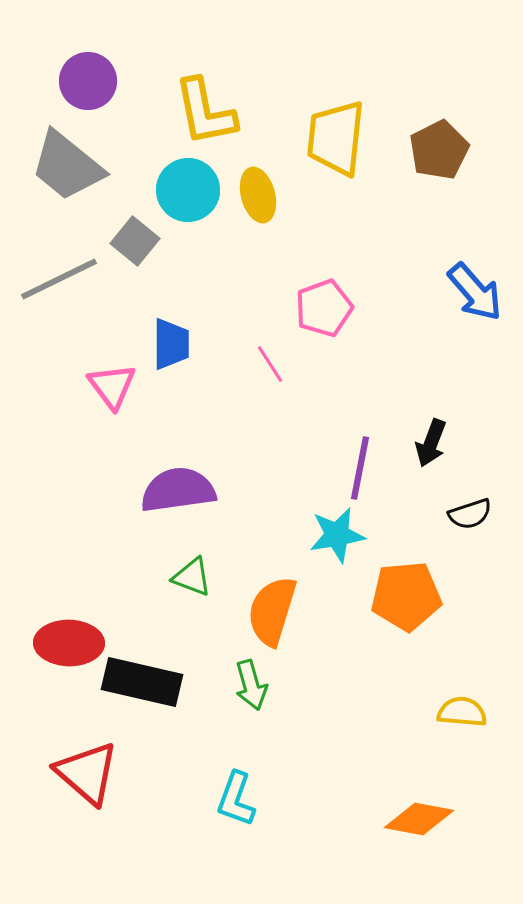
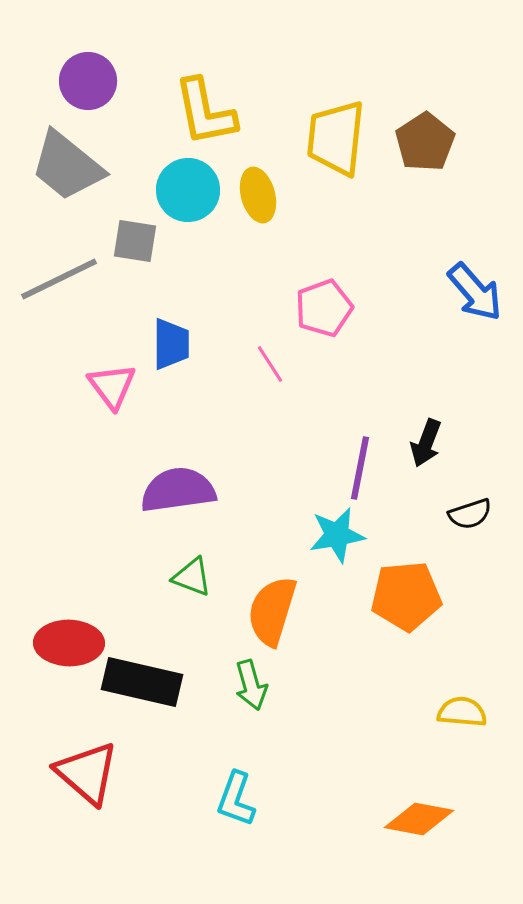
brown pentagon: moved 14 px left, 8 px up; rotated 6 degrees counterclockwise
gray square: rotated 30 degrees counterclockwise
black arrow: moved 5 px left
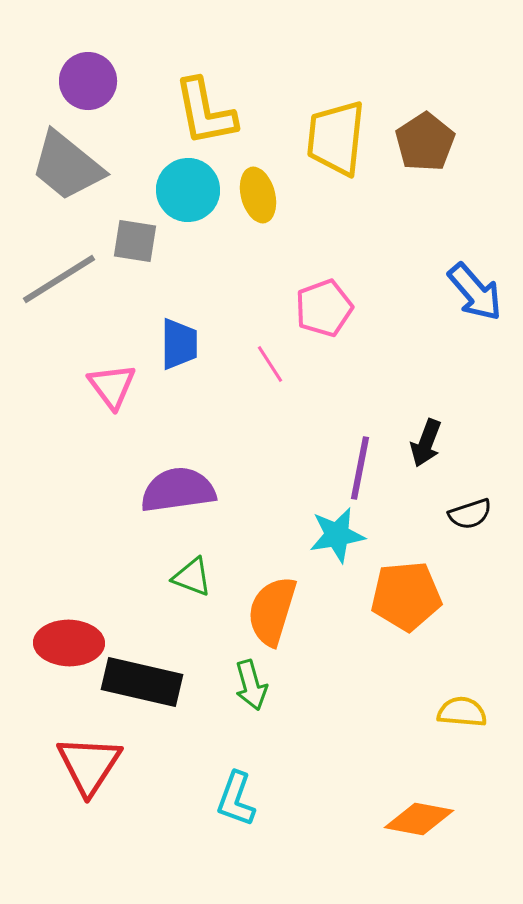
gray line: rotated 6 degrees counterclockwise
blue trapezoid: moved 8 px right
red triangle: moved 2 px right, 8 px up; rotated 22 degrees clockwise
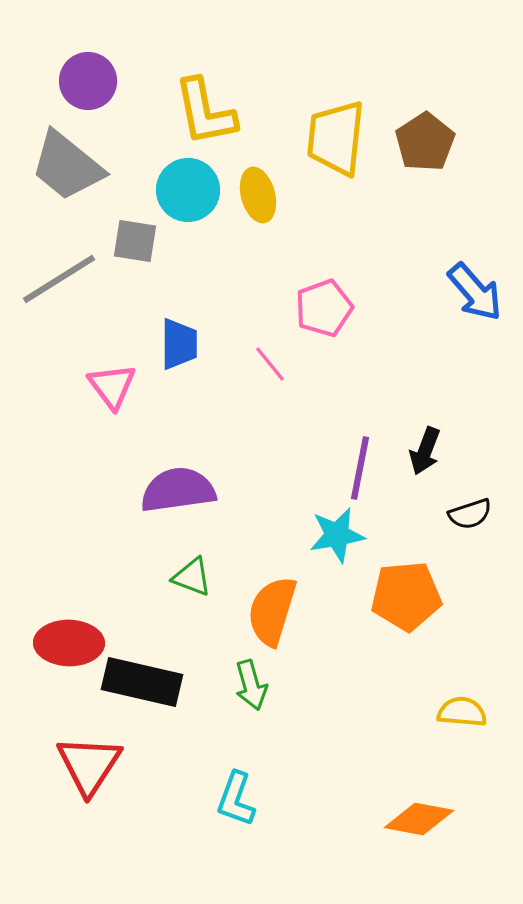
pink line: rotated 6 degrees counterclockwise
black arrow: moved 1 px left, 8 px down
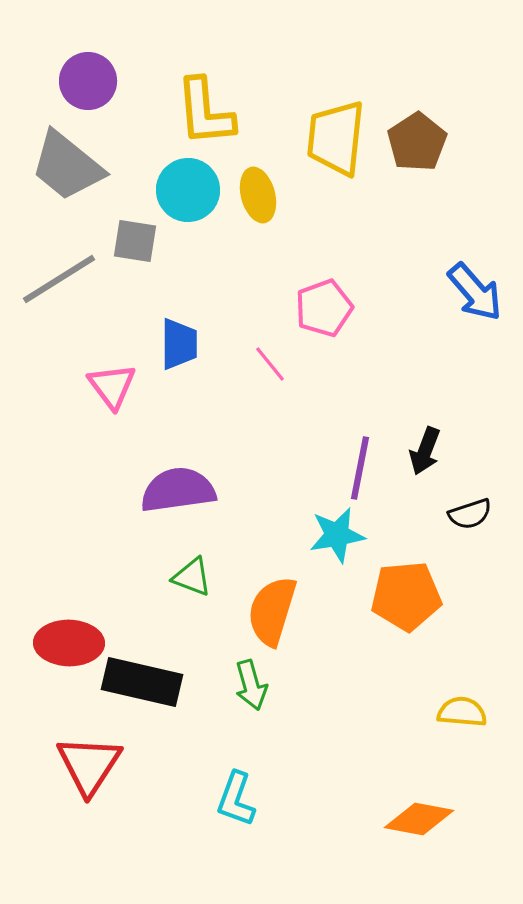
yellow L-shape: rotated 6 degrees clockwise
brown pentagon: moved 8 px left
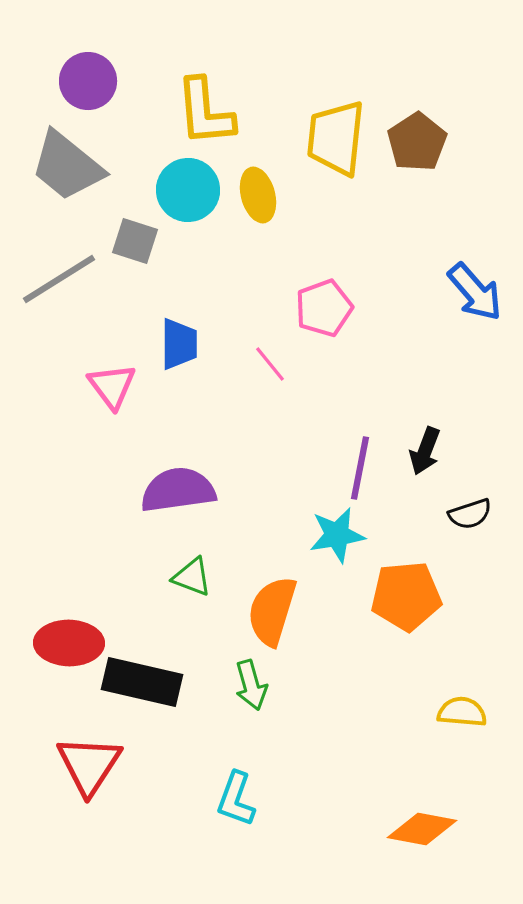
gray square: rotated 9 degrees clockwise
orange diamond: moved 3 px right, 10 px down
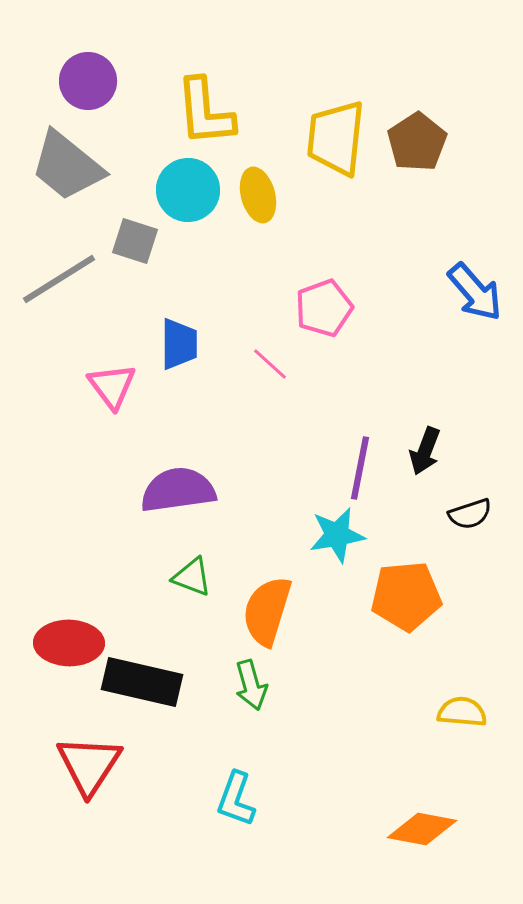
pink line: rotated 9 degrees counterclockwise
orange semicircle: moved 5 px left
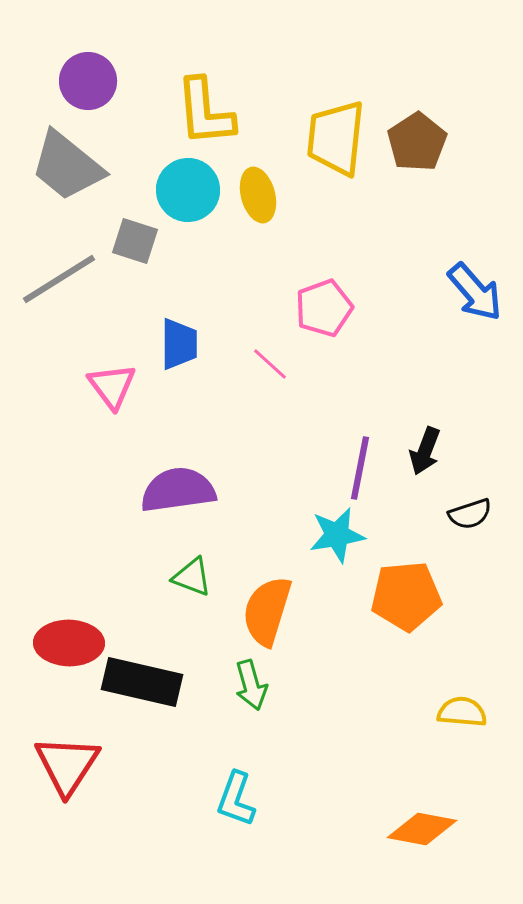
red triangle: moved 22 px left
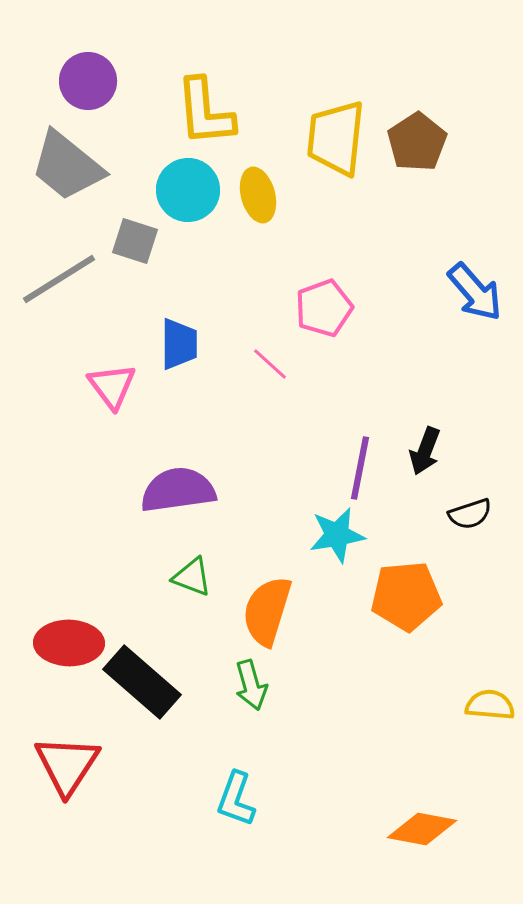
black rectangle: rotated 28 degrees clockwise
yellow semicircle: moved 28 px right, 7 px up
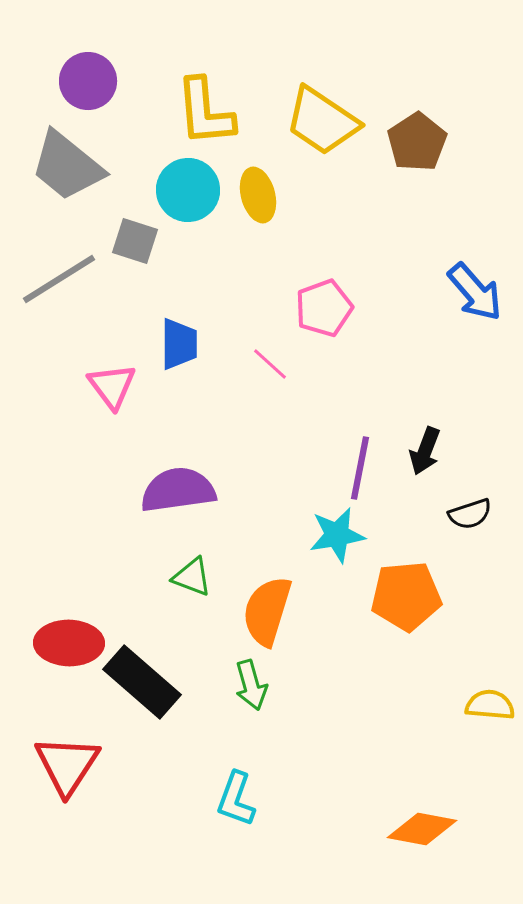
yellow trapezoid: moved 14 px left, 17 px up; rotated 62 degrees counterclockwise
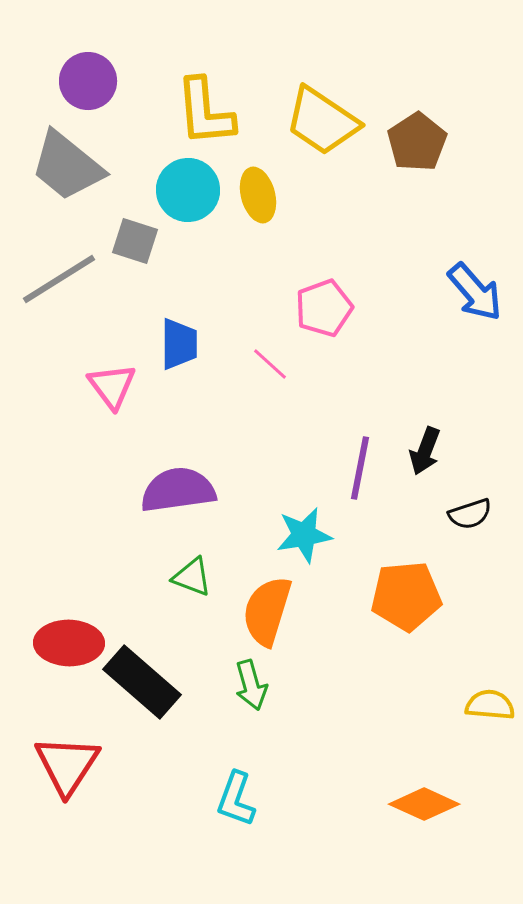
cyan star: moved 33 px left
orange diamond: moved 2 px right, 25 px up; rotated 14 degrees clockwise
